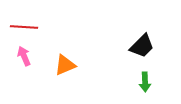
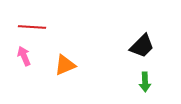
red line: moved 8 px right
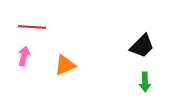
pink arrow: rotated 36 degrees clockwise
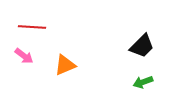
pink arrow: rotated 114 degrees clockwise
green arrow: moved 2 px left; rotated 72 degrees clockwise
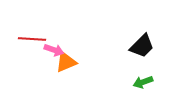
red line: moved 12 px down
pink arrow: moved 30 px right, 6 px up; rotated 18 degrees counterclockwise
orange triangle: moved 1 px right, 3 px up
